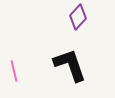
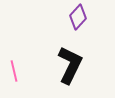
black L-shape: rotated 45 degrees clockwise
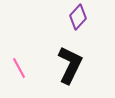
pink line: moved 5 px right, 3 px up; rotated 15 degrees counterclockwise
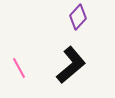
black L-shape: moved 1 px right; rotated 24 degrees clockwise
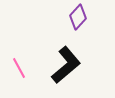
black L-shape: moved 5 px left
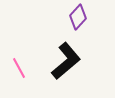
black L-shape: moved 4 px up
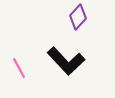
black L-shape: rotated 87 degrees clockwise
